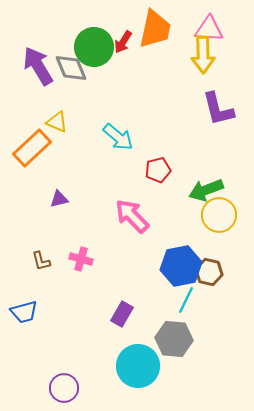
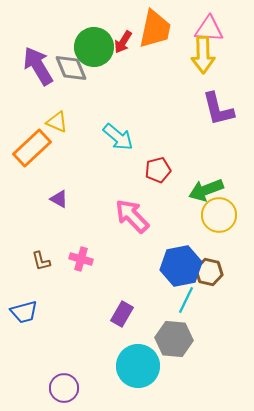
purple triangle: rotated 42 degrees clockwise
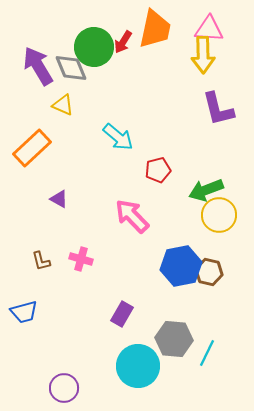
yellow triangle: moved 6 px right, 17 px up
cyan line: moved 21 px right, 53 px down
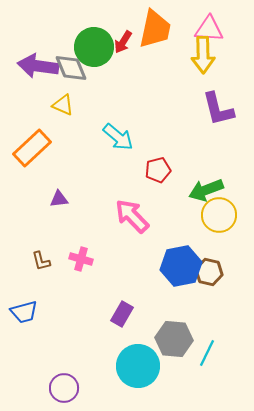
purple arrow: rotated 51 degrees counterclockwise
purple triangle: rotated 36 degrees counterclockwise
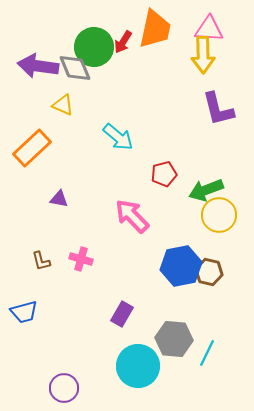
gray diamond: moved 4 px right
red pentagon: moved 6 px right, 4 px down
purple triangle: rotated 18 degrees clockwise
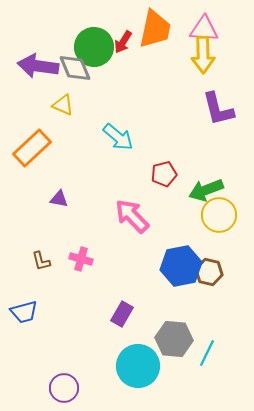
pink triangle: moved 5 px left
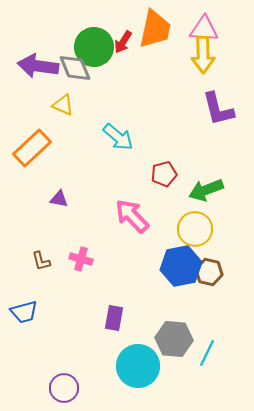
yellow circle: moved 24 px left, 14 px down
purple rectangle: moved 8 px left, 4 px down; rotated 20 degrees counterclockwise
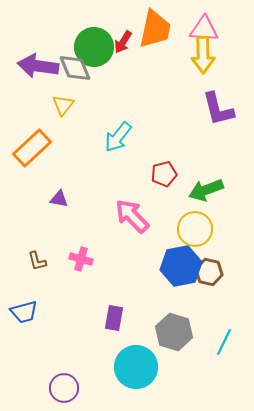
yellow triangle: rotated 45 degrees clockwise
cyan arrow: rotated 88 degrees clockwise
brown L-shape: moved 4 px left
gray hexagon: moved 7 px up; rotated 12 degrees clockwise
cyan line: moved 17 px right, 11 px up
cyan circle: moved 2 px left, 1 px down
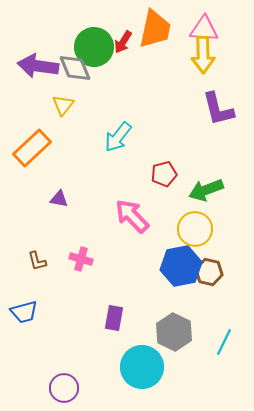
gray hexagon: rotated 9 degrees clockwise
cyan circle: moved 6 px right
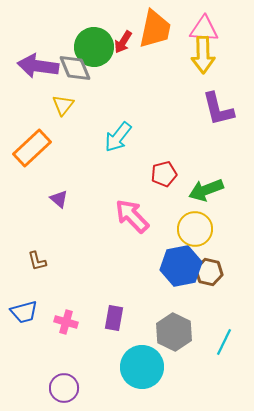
purple triangle: rotated 30 degrees clockwise
pink cross: moved 15 px left, 63 px down
